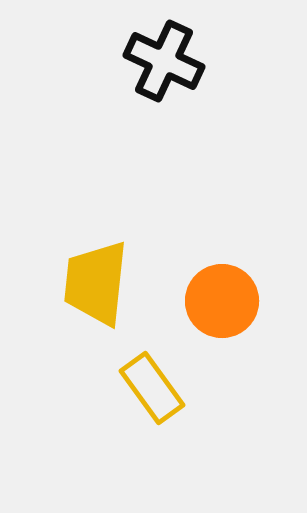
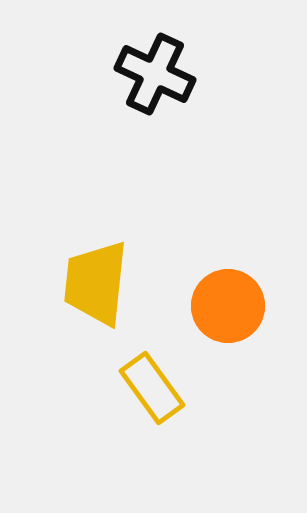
black cross: moved 9 px left, 13 px down
orange circle: moved 6 px right, 5 px down
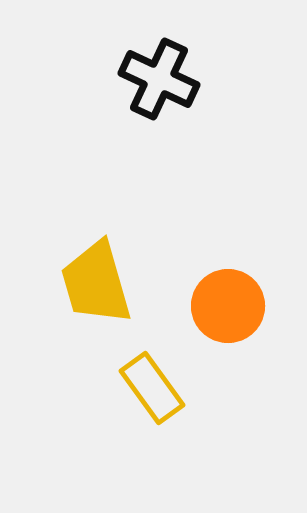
black cross: moved 4 px right, 5 px down
yellow trapezoid: rotated 22 degrees counterclockwise
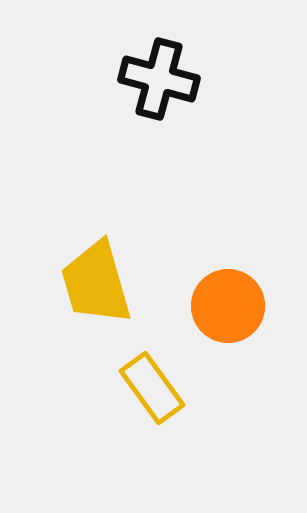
black cross: rotated 10 degrees counterclockwise
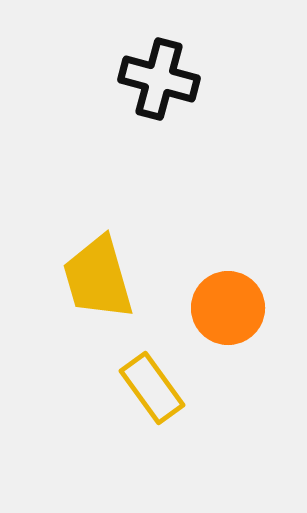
yellow trapezoid: moved 2 px right, 5 px up
orange circle: moved 2 px down
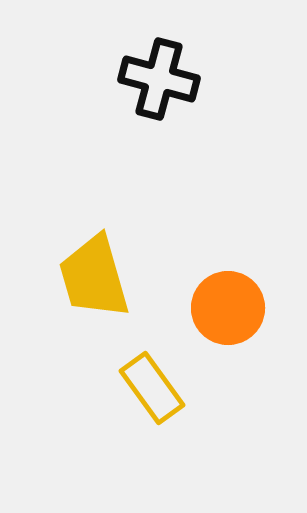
yellow trapezoid: moved 4 px left, 1 px up
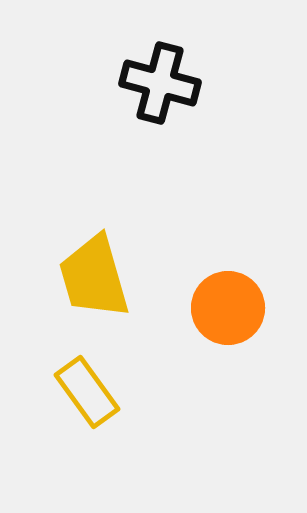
black cross: moved 1 px right, 4 px down
yellow rectangle: moved 65 px left, 4 px down
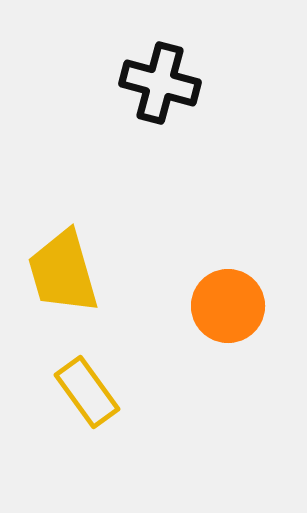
yellow trapezoid: moved 31 px left, 5 px up
orange circle: moved 2 px up
